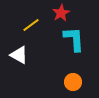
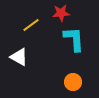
red star: rotated 24 degrees clockwise
white triangle: moved 2 px down
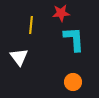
yellow line: rotated 48 degrees counterclockwise
white triangle: rotated 24 degrees clockwise
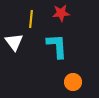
yellow line: moved 6 px up
cyan L-shape: moved 17 px left, 7 px down
white triangle: moved 5 px left, 15 px up
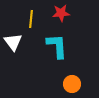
white triangle: moved 1 px left
orange circle: moved 1 px left, 2 px down
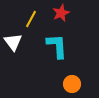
red star: rotated 18 degrees counterclockwise
yellow line: rotated 24 degrees clockwise
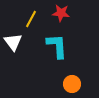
red star: rotated 30 degrees clockwise
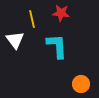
yellow line: moved 1 px right; rotated 42 degrees counterclockwise
white triangle: moved 2 px right, 2 px up
orange circle: moved 9 px right
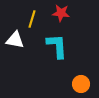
yellow line: rotated 30 degrees clockwise
white triangle: rotated 42 degrees counterclockwise
